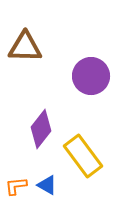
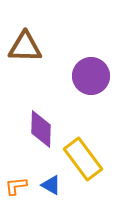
purple diamond: rotated 36 degrees counterclockwise
yellow rectangle: moved 3 px down
blue triangle: moved 4 px right
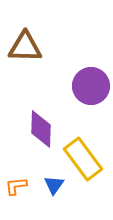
purple circle: moved 10 px down
blue triangle: moved 3 px right; rotated 35 degrees clockwise
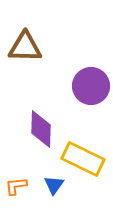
yellow rectangle: rotated 27 degrees counterclockwise
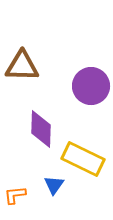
brown triangle: moved 3 px left, 19 px down
orange L-shape: moved 1 px left, 9 px down
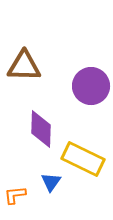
brown triangle: moved 2 px right
blue triangle: moved 3 px left, 3 px up
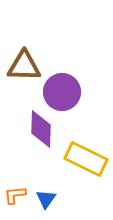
purple circle: moved 29 px left, 6 px down
yellow rectangle: moved 3 px right
blue triangle: moved 5 px left, 17 px down
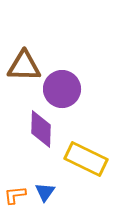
purple circle: moved 3 px up
blue triangle: moved 1 px left, 7 px up
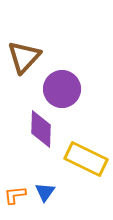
brown triangle: moved 9 px up; rotated 48 degrees counterclockwise
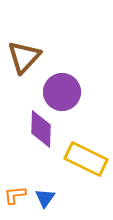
purple circle: moved 3 px down
blue triangle: moved 6 px down
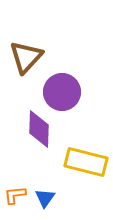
brown triangle: moved 2 px right
purple diamond: moved 2 px left
yellow rectangle: moved 3 px down; rotated 12 degrees counterclockwise
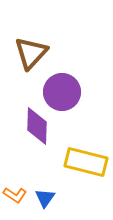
brown triangle: moved 5 px right, 4 px up
purple diamond: moved 2 px left, 3 px up
orange L-shape: rotated 140 degrees counterclockwise
